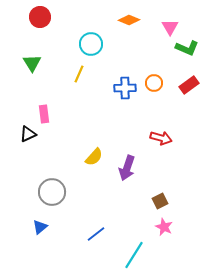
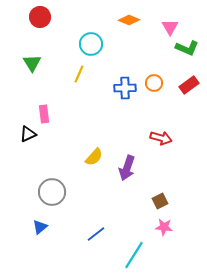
pink star: rotated 18 degrees counterclockwise
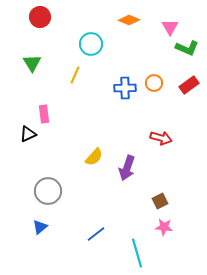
yellow line: moved 4 px left, 1 px down
gray circle: moved 4 px left, 1 px up
cyan line: moved 3 px right, 2 px up; rotated 48 degrees counterclockwise
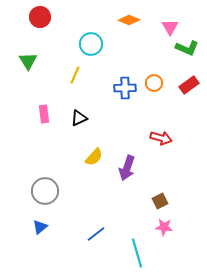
green triangle: moved 4 px left, 2 px up
black triangle: moved 51 px right, 16 px up
gray circle: moved 3 px left
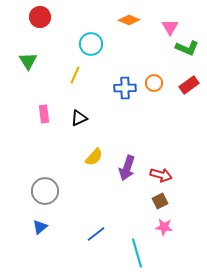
red arrow: moved 37 px down
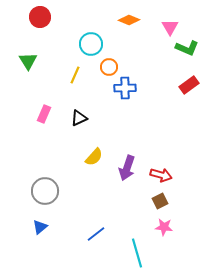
orange circle: moved 45 px left, 16 px up
pink rectangle: rotated 30 degrees clockwise
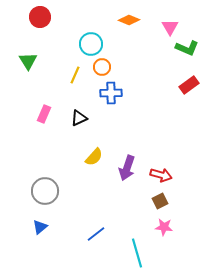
orange circle: moved 7 px left
blue cross: moved 14 px left, 5 px down
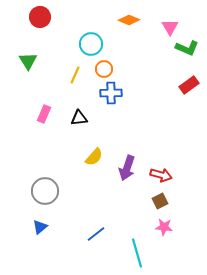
orange circle: moved 2 px right, 2 px down
black triangle: rotated 18 degrees clockwise
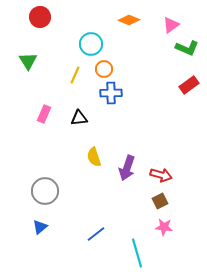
pink triangle: moved 1 px right, 2 px up; rotated 24 degrees clockwise
yellow semicircle: rotated 120 degrees clockwise
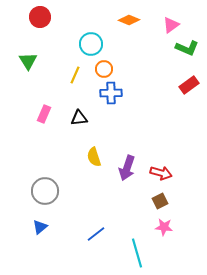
red arrow: moved 2 px up
